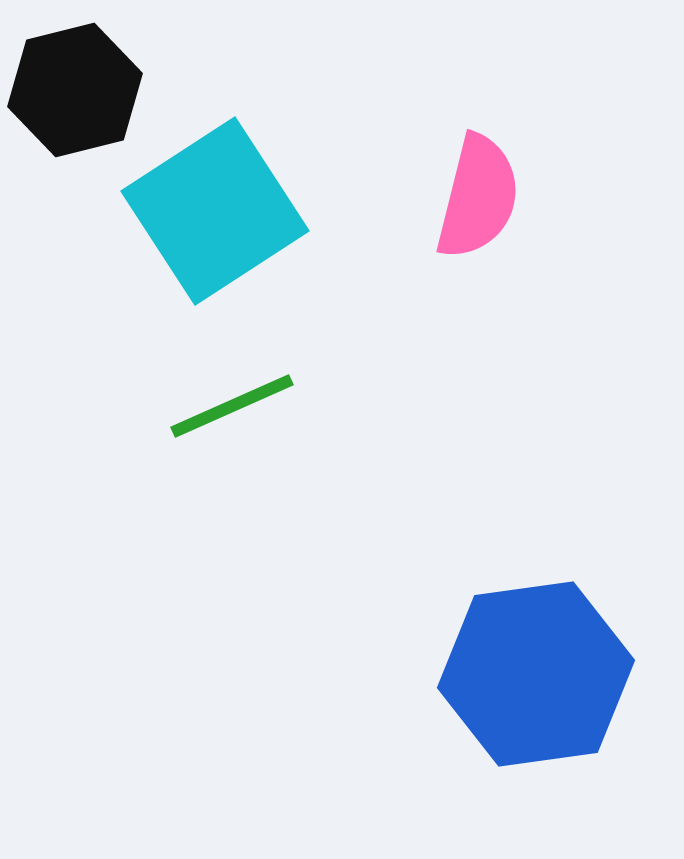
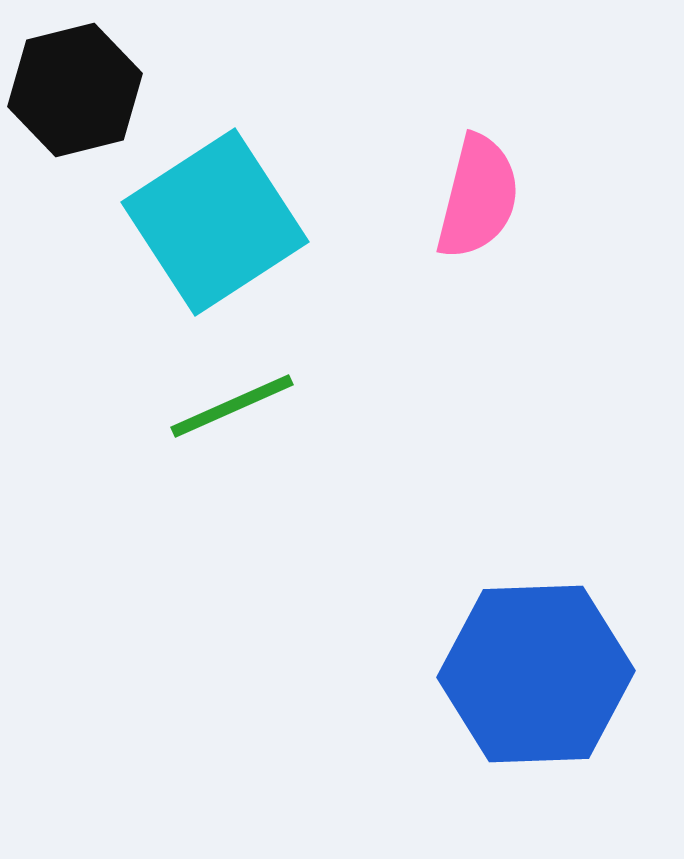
cyan square: moved 11 px down
blue hexagon: rotated 6 degrees clockwise
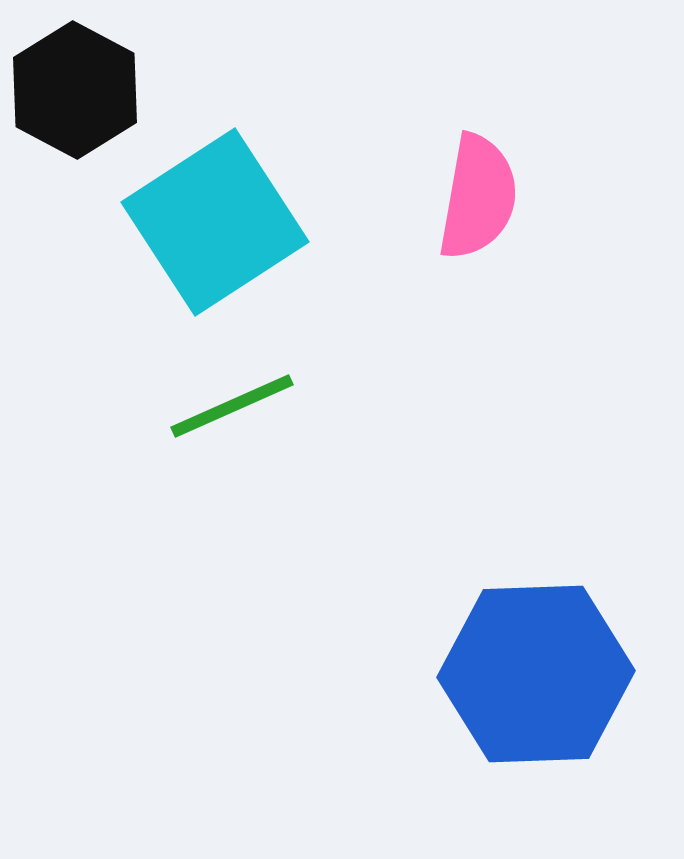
black hexagon: rotated 18 degrees counterclockwise
pink semicircle: rotated 4 degrees counterclockwise
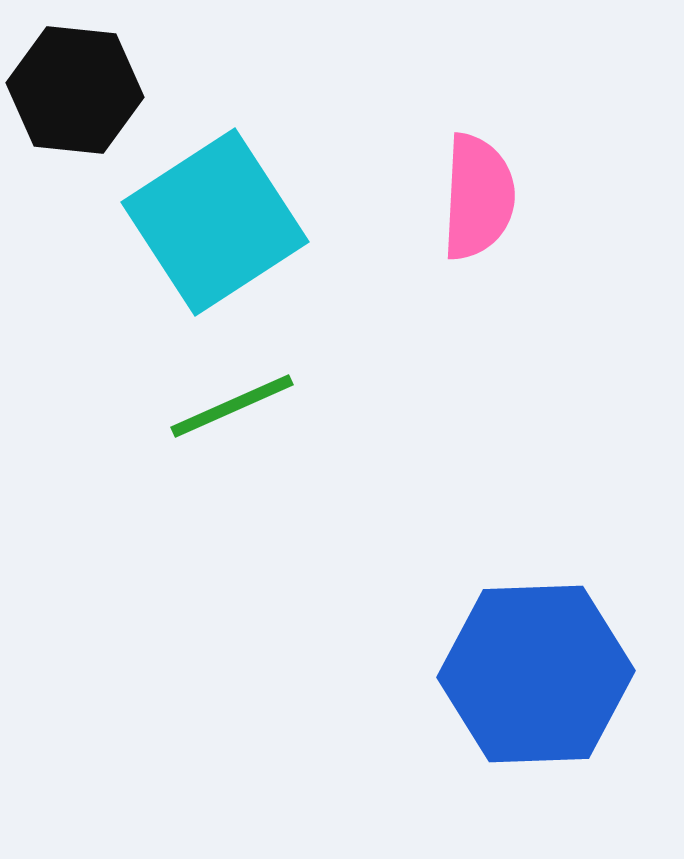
black hexagon: rotated 22 degrees counterclockwise
pink semicircle: rotated 7 degrees counterclockwise
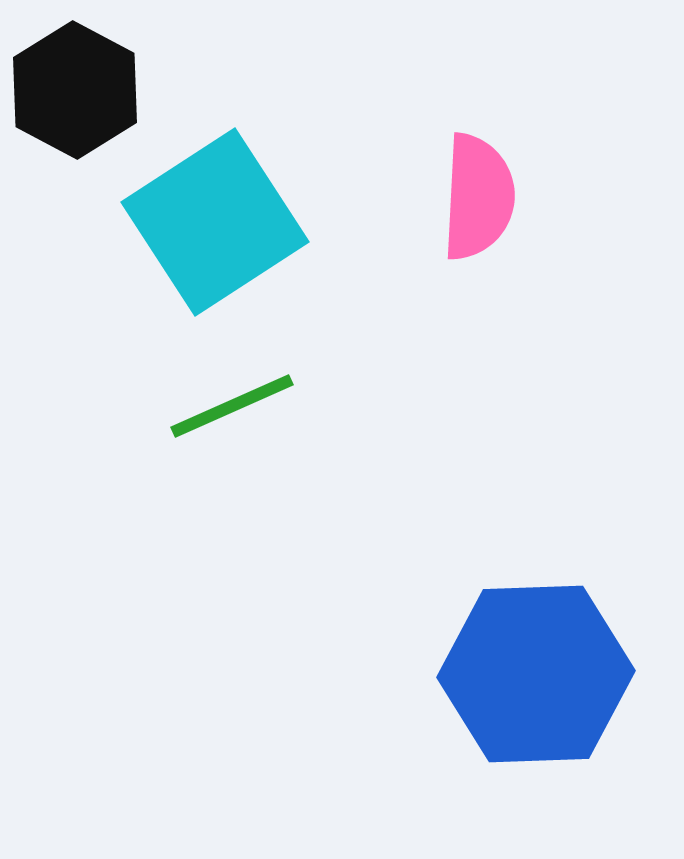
black hexagon: rotated 22 degrees clockwise
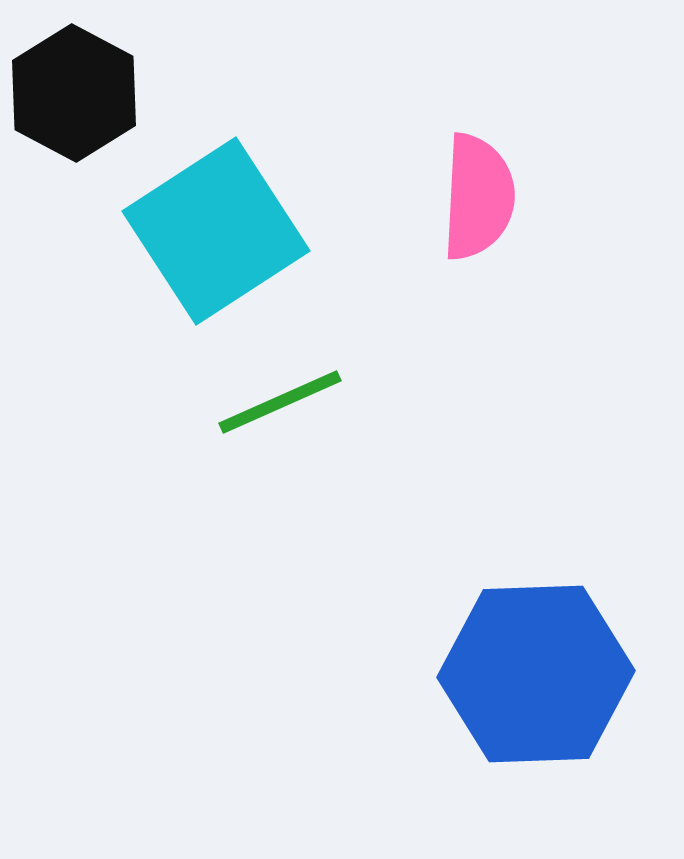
black hexagon: moved 1 px left, 3 px down
cyan square: moved 1 px right, 9 px down
green line: moved 48 px right, 4 px up
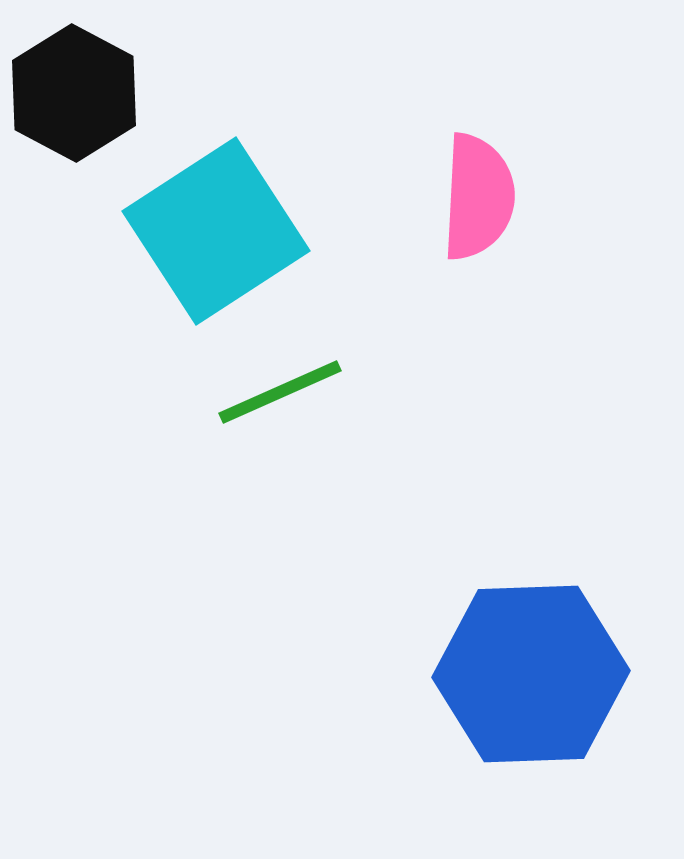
green line: moved 10 px up
blue hexagon: moved 5 px left
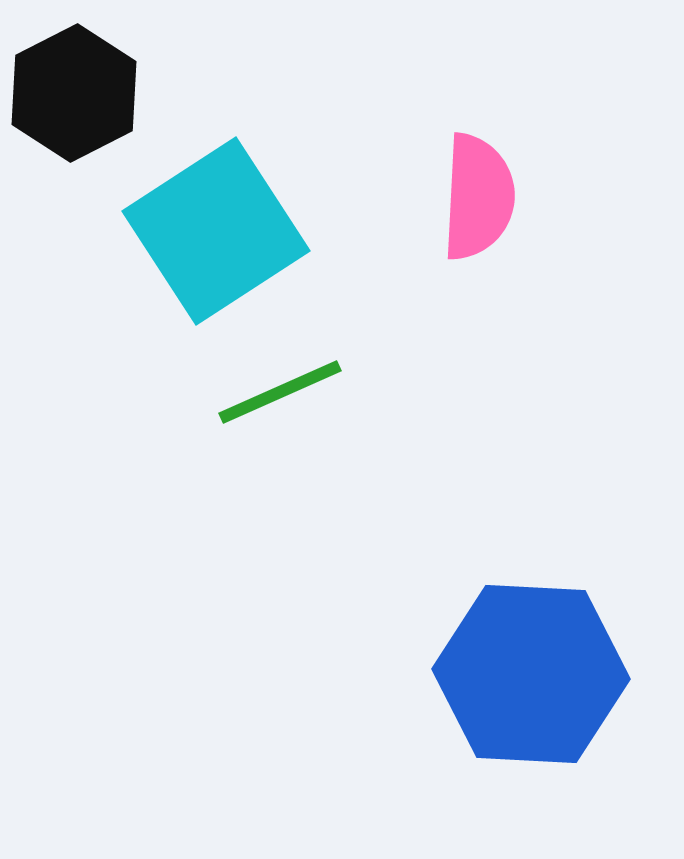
black hexagon: rotated 5 degrees clockwise
blue hexagon: rotated 5 degrees clockwise
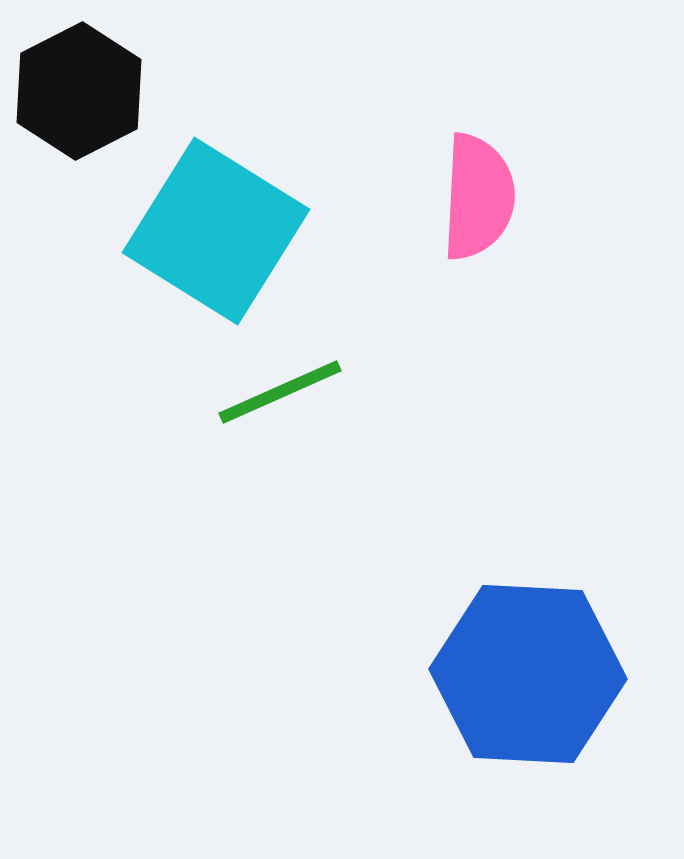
black hexagon: moved 5 px right, 2 px up
cyan square: rotated 25 degrees counterclockwise
blue hexagon: moved 3 px left
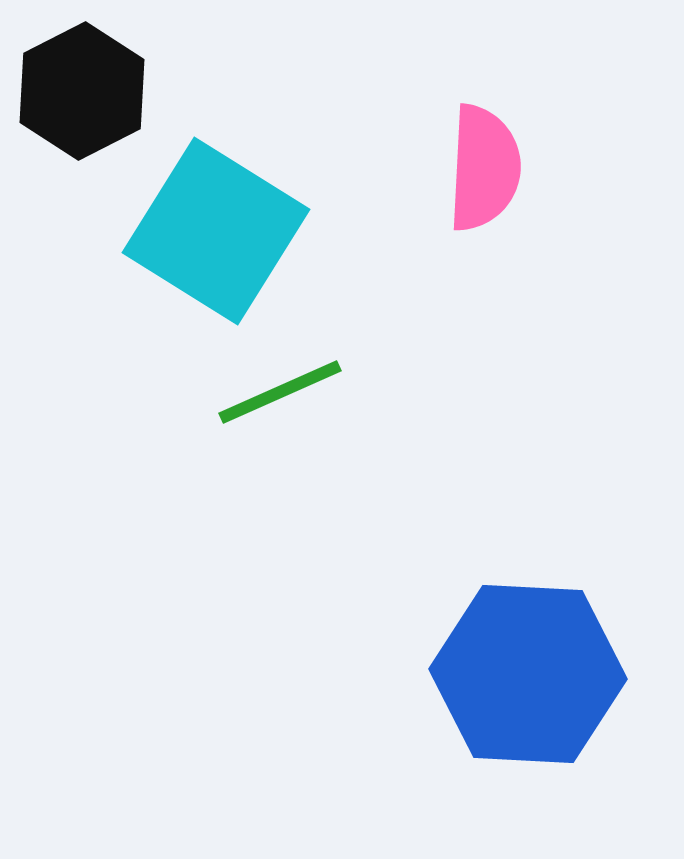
black hexagon: moved 3 px right
pink semicircle: moved 6 px right, 29 px up
